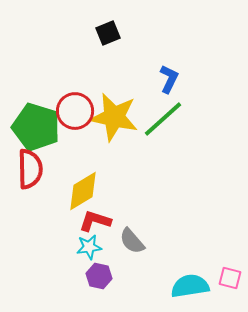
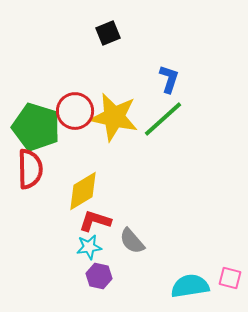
blue L-shape: rotated 8 degrees counterclockwise
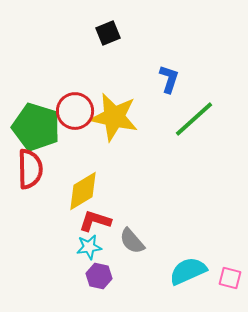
green line: moved 31 px right
cyan semicircle: moved 2 px left, 15 px up; rotated 15 degrees counterclockwise
